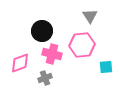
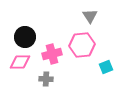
black circle: moved 17 px left, 6 px down
pink cross: rotated 30 degrees counterclockwise
pink diamond: moved 1 px up; rotated 20 degrees clockwise
cyan square: rotated 16 degrees counterclockwise
gray cross: moved 1 px right, 1 px down; rotated 24 degrees clockwise
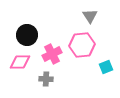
black circle: moved 2 px right, 2 px up
pink cross: rotated 12 degrees counterclockwise
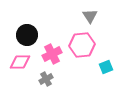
gray cross: rotated 32 degrees counterclockwise
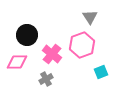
gray triangle: moved 1 px down
pink hexagon: rotated 15 degrees counterclockwise
pink cross: rotated 24 degrees counterclockwise
pink diamond: moved 3 px left
cyan square: moved 5 px left, 5 px down
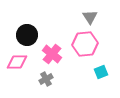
pink hexagon: moved 3 px right, 1 px up; rotated 15 degrees clockwise
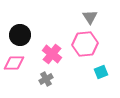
black circle: moved 7 px left
pink diamond: moved 3 px left, 1 px down
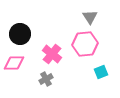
black circle: moved 1 px up
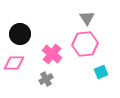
gray triangle: moved 3 px left, 1 px down
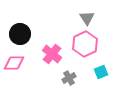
pink hexagon: rotated 20 degrees counterclockwise
gray cross: moved 23 px right, 1 px up
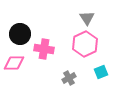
pink cross: moved 8 px left, 5 px up; rotated 30 degrees counterclockwise
